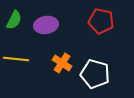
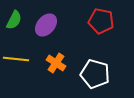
purple ellipse: rotated 40 degrees counterclockwise
orange cross: moved 6 px left
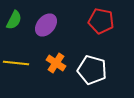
yellow line: moved 4 px down
white pentagon: moved 3 px left, 4 px up
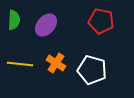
green semicircle: rotated 24 degrees counterclockwise
yellow line: moved 4 px right, 1 px down
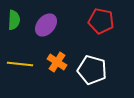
orange cross: moved 1 px right, 1 px up
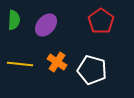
red pentagon: rotated 25 degrees clockwise
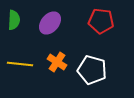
red pentagon: rotated 30 degrees counterclockwise
purple ellipse: moved 4 px right, 2 px up
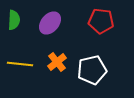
orange cross: rotated 18 degrees clockwise
white pentagon: rotated 28 degrees counterclockwise
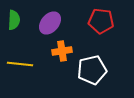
orange cross: moved 5 px right, 11 px up; rotated 30 degrees clockwise
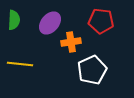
orange cross: moved 9 px right, 9 px up
white pentagon: rotated 12 degrees counterclockwise
